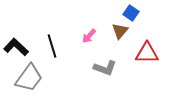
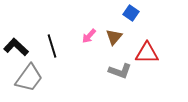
brown triangle: moved 6 px left, 6 px down
gray L-shape: moved 15 px right, 3 px down
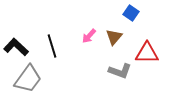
gray trapezoid: moved 1 px left, 1 px down
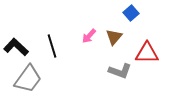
blue square: rotated 14 degrees clockwise
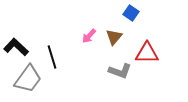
blue square: rotated 14 degrees counterclockwise
black line: moved 11 px down
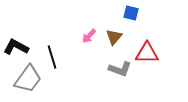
blue square: rotated 21 degrees counterclockwise
black L-shape: rotated 15 degrees counterclockwise
gray L-shape: moved 2 px up
